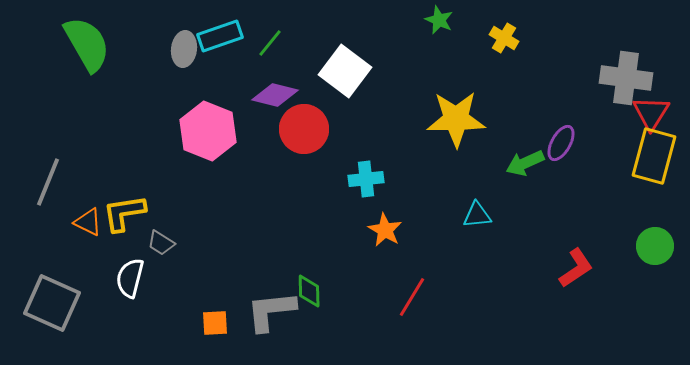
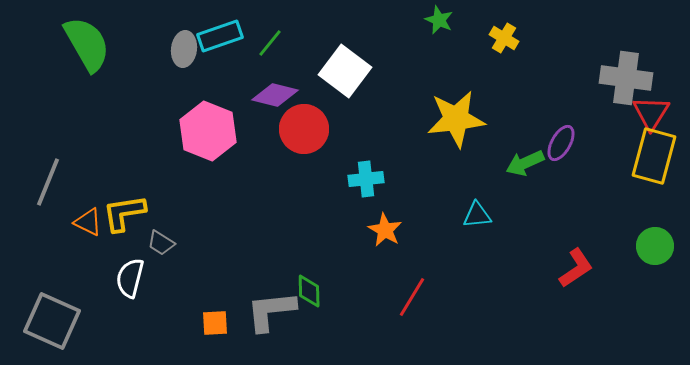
yellow star: rotated 6 degrees counterclockwise
gray square: moved 18 px down
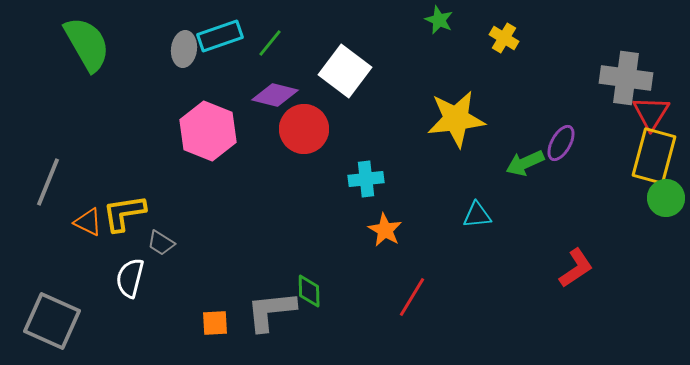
green circle: moved 11 px right, 48 px up
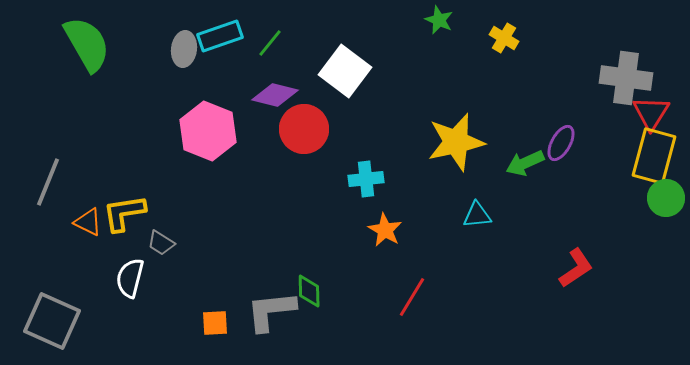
yellow star: moved 23 px down; rotated 6 degrees counterclockwise
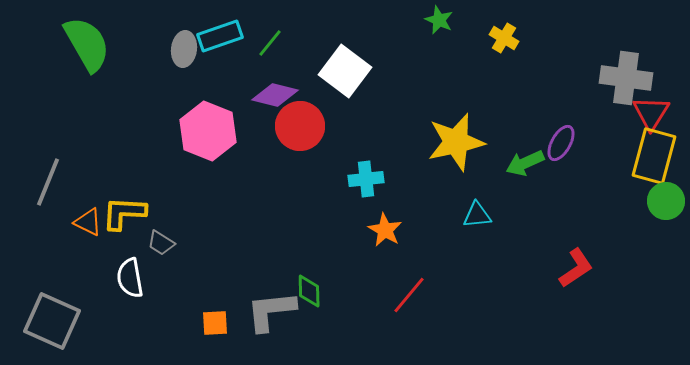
red circle: moved 4 px left, 3 px up
green circle: moved 3 px down
yellow L-shape: rotated 12 degrees clockwise
white semicircle: rotated 24 degrees counterclockwise
red line: moved 3 px left, 2 px up; rotated 9 degrees clockwise
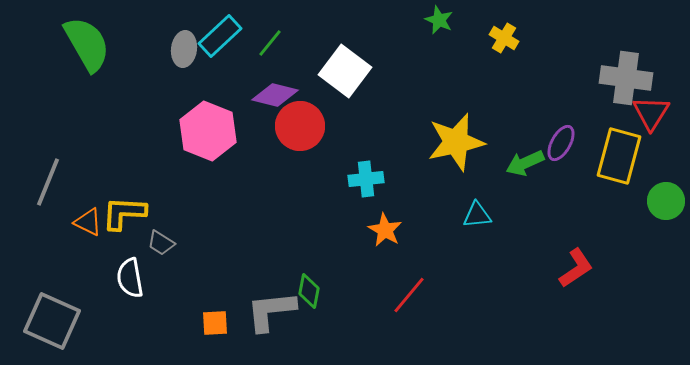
cyan rectangle: rotated 24 degrees counterclockwise
yellow rectangle: moved 35 px left
green diamond: rotated 12 degrees clockwise
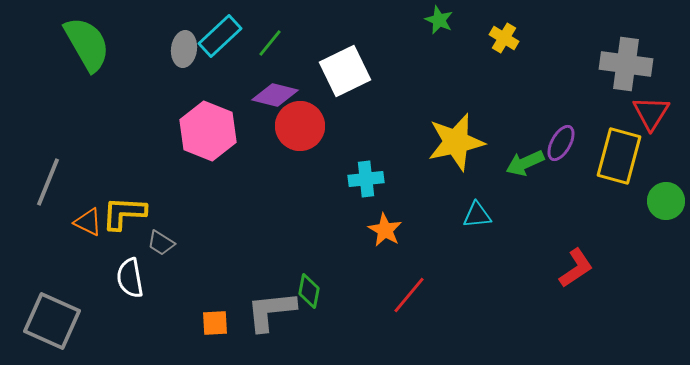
white square: rotated 27 degrees clockwise
gray cross: moved 14 px up
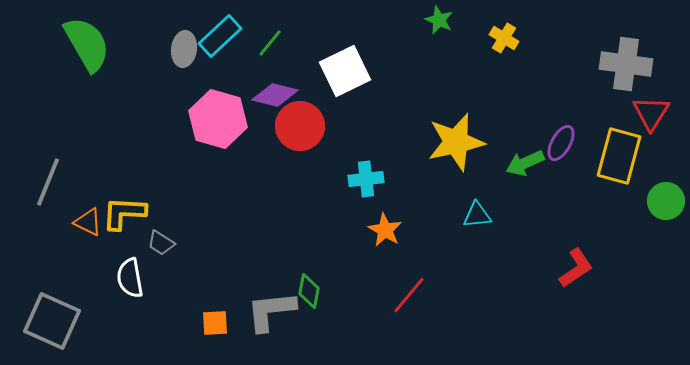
pink hexagon: moved 10 px right, 12 px up; rotated 6 degrees counterclockwise
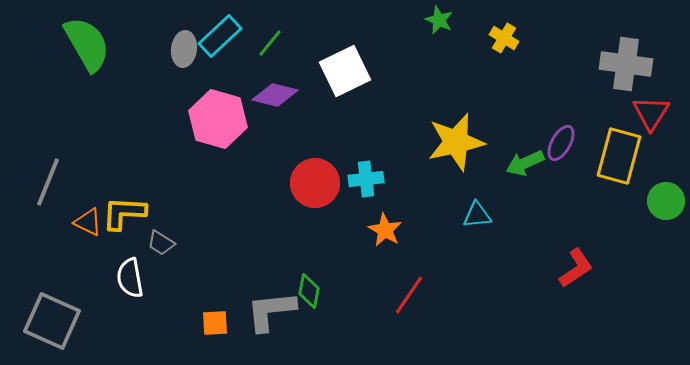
red circle: moved 15 px right, 57 px down
red line: rotated 6 degrees counterclockwise
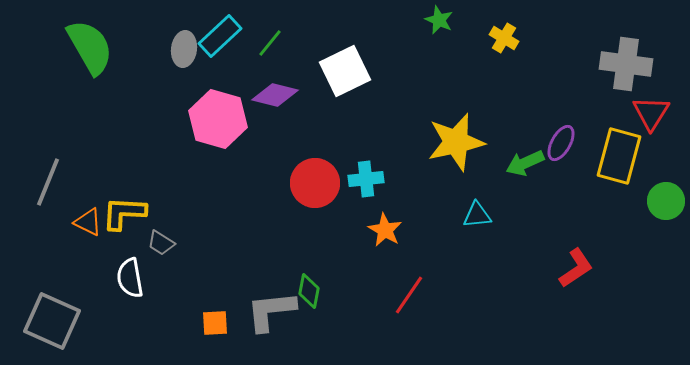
green semicircle: moved 3 px right, 3 px down
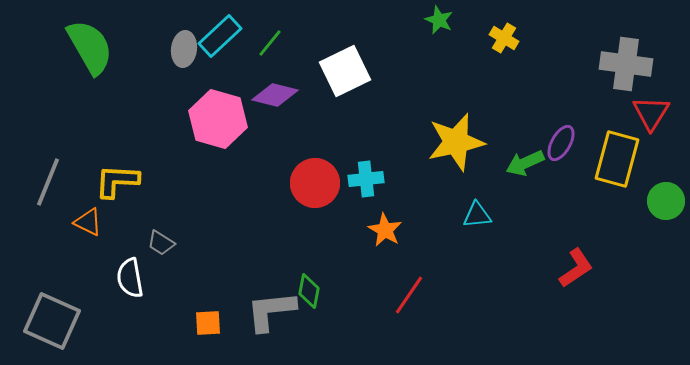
yellow rectangle: moved 2 px left, 3 px down
yellow L-shape: moved 7 px left, 32 px up
orange square: moved 7 px left
